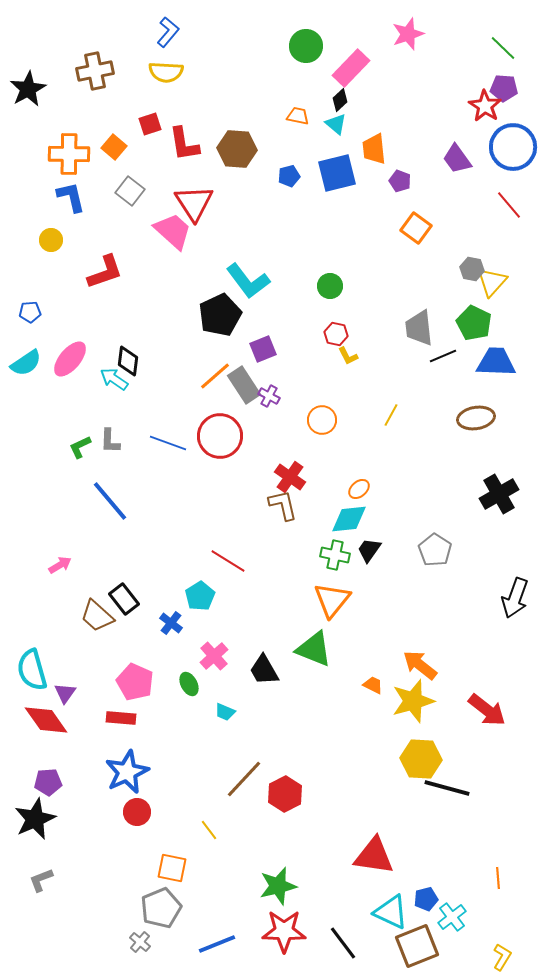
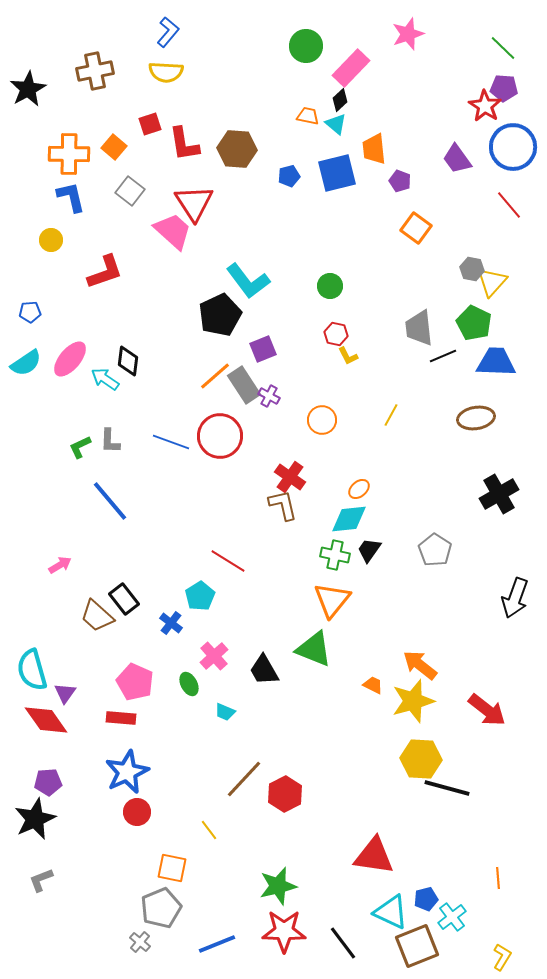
orange trapezoid at (298, 116): moved 10 px right
cyan arrow at (114, 379): moved 9 px left
blue line at (168, 443): moved 3 px right, 1 px up
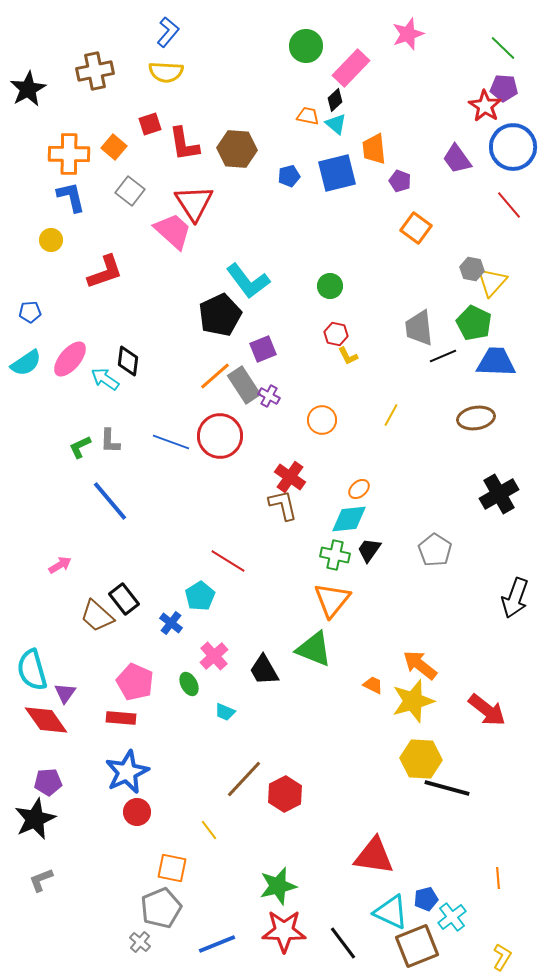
black diamond at (340, 100): moved 5 px left
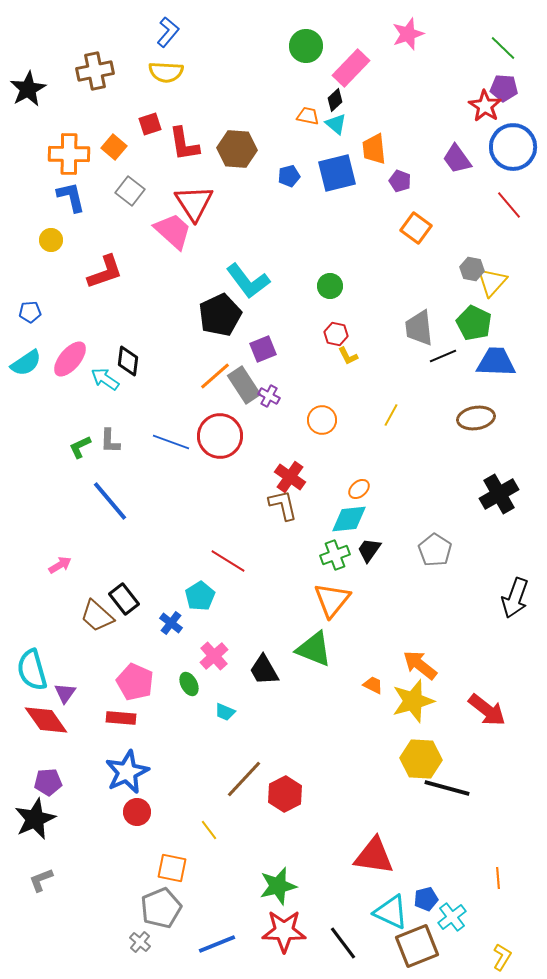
green cross at (335, 555): rotated 32 degrees counterclockwise
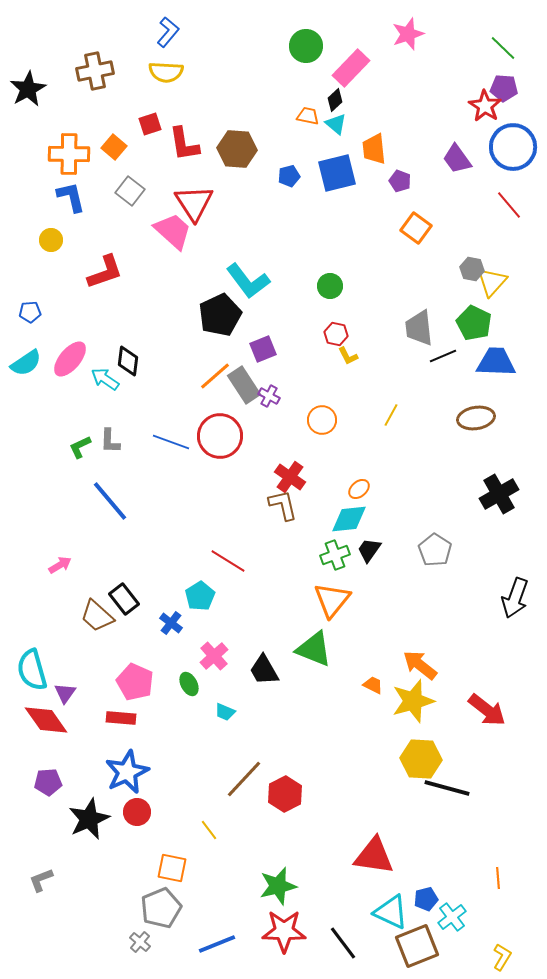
black star at (35, 819): moved 54 px right
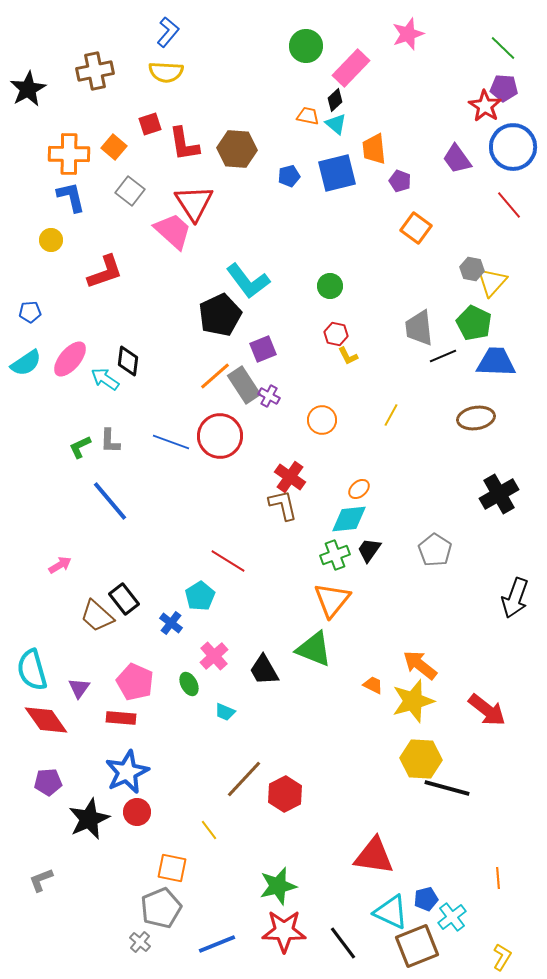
purple triangle at (65, 693): moved 14 px right, 5 px up
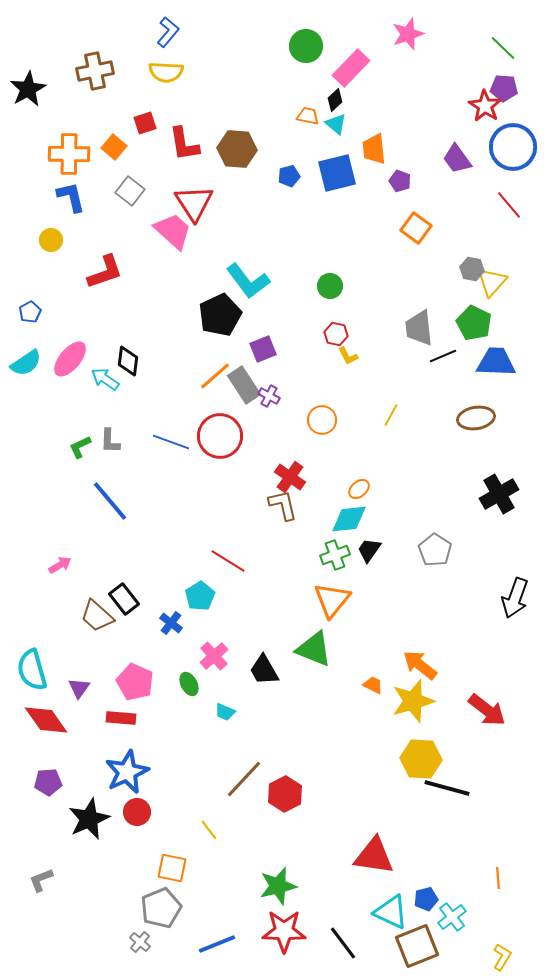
red square at (150, 124): moved 5 px left, 1 px up
blue pentagon at (30, 312): rotated 25 degrees counterclockwise
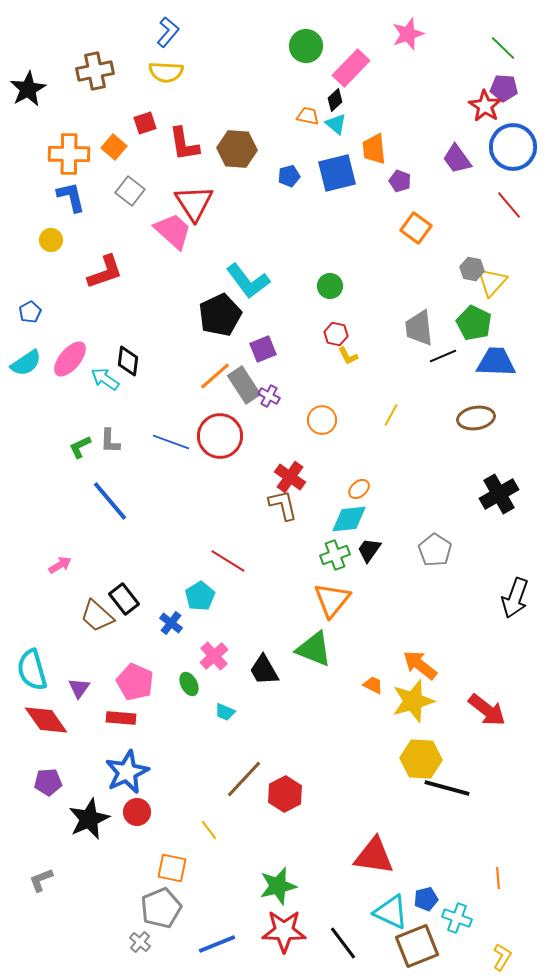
cyan cross at (452, 917): moved 5 px right, 1 px down; rotated 32 degrees counterclockwise
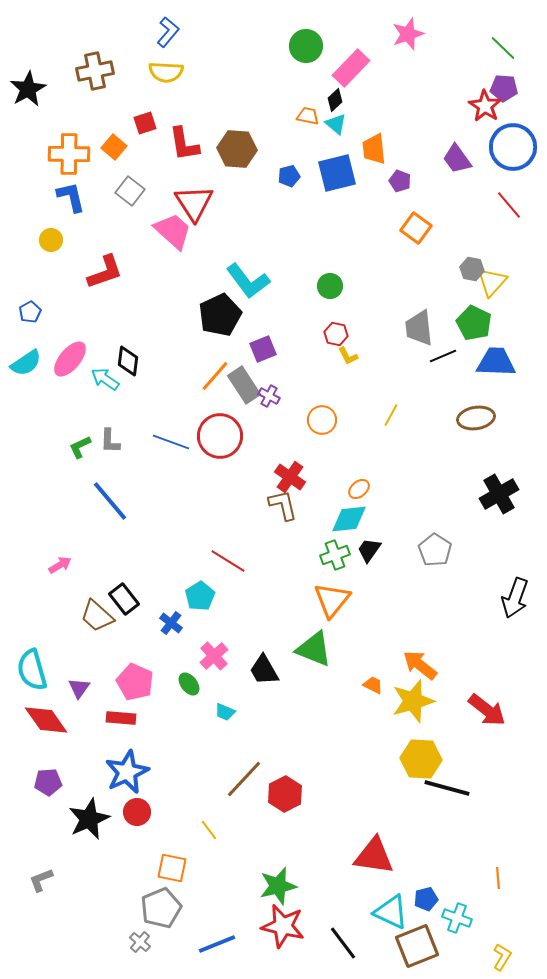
orange line at (215, 376): rotated 8 degrees counterclockwise
green ellipse at (189, 684): rotated 10 degrees counterclockwise
red star at (284, 931): moved 1 px left, 5 px up; rotated 12 degrees clockwise
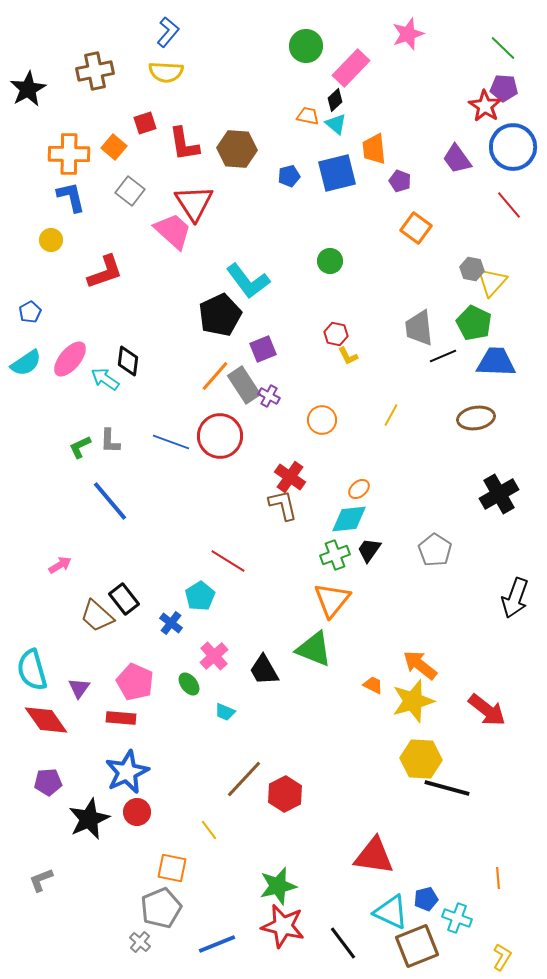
green circle at (330, 286): moved 25 px up
